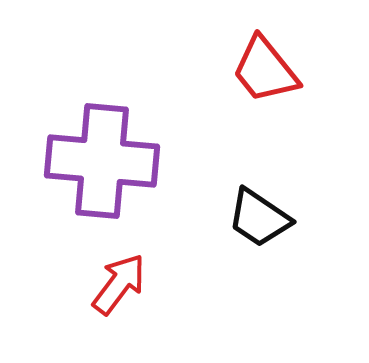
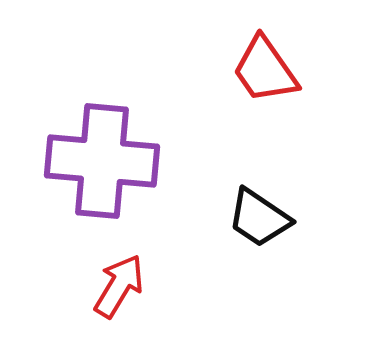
red trapezoid: rotated 4 degrees clockwise
red arrow: moved 2 px down; rotated 6 degrees counterclockwise
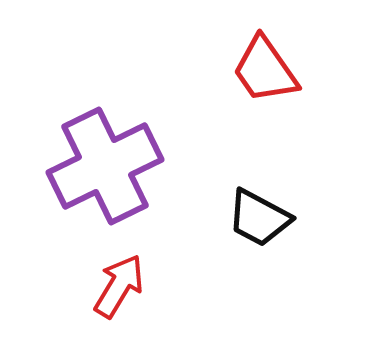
purple cross: moved 3 px right, 5 px down; rotated 31 degrees counterclockwise
black trapezoid: rotated 6 degrees counterclockwise
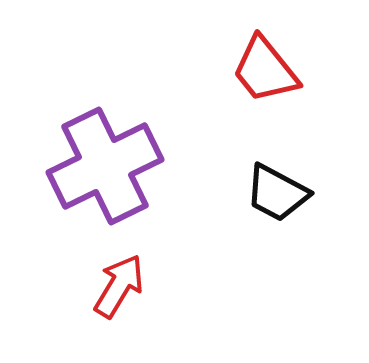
red trapezoid: rotated 4 degrees counterclockwise
black trapezoid: moved 18 px right, 25 px up
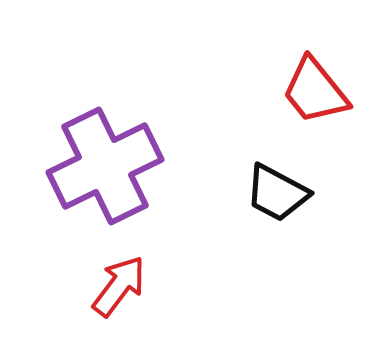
red trapezoid: moved 50 px right, 21 px down
red arrow: rotated 6 degrees clockwise
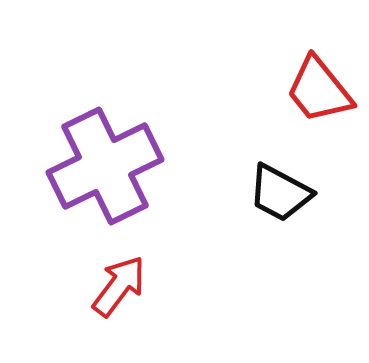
red trapezoid: moved 4 px right, 1 px up
black trapezoid: moved 3 px right
